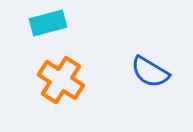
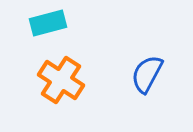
blue semicircle: moved 3 px left, 2 px down; rotated 87 degrees clockwise
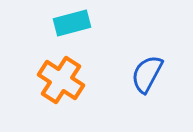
cyan rectangle: moved 24 px right
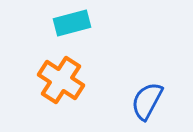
blue semicircle: moved 27 px down
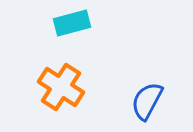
orange cross: moved 7 px down
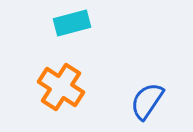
blue semicircle: rotated 6 degrees clockwise
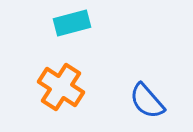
blue semicircle: rotated 75 degrees counterclockwise
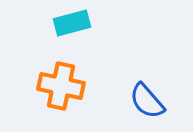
orange cross: moved 1 px up; rotated 21 degrees counterclockwise
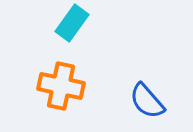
cyan rectangle: rotated 39 degrees counterclockwise
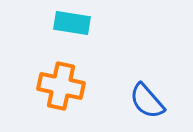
cyan rectangle: rotated 63 degrees clockwise
